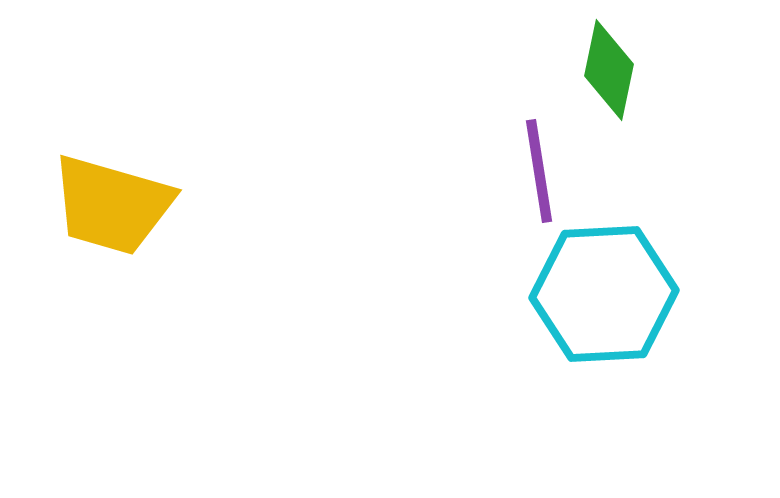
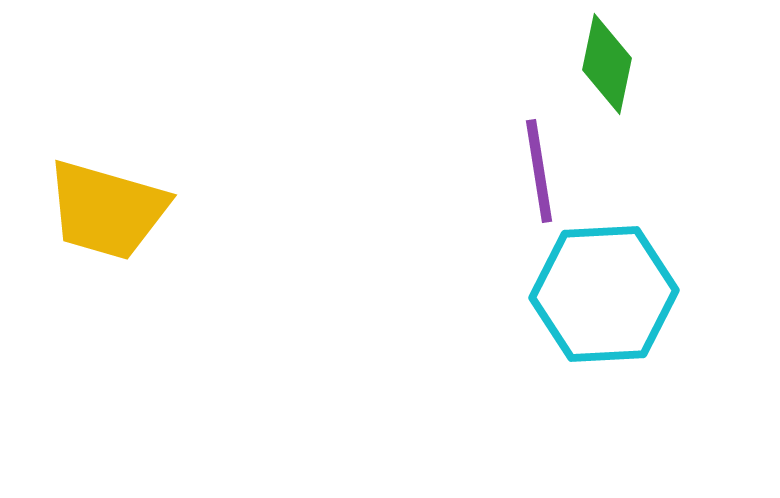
green diamond: moved 2 px left, 6 px up
yellow trapezoid: moved 5 px left, 5 px down
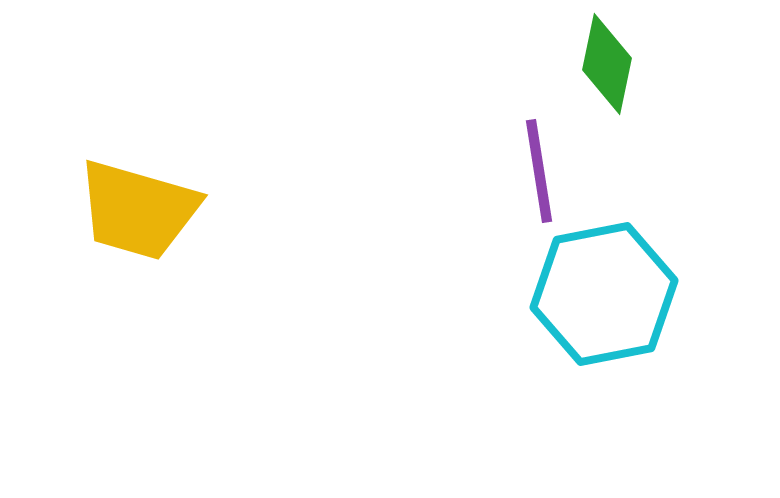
yellow trapezoid: moved 31 px right
cyan hexagon: rotated 8 degrees counterclockwise
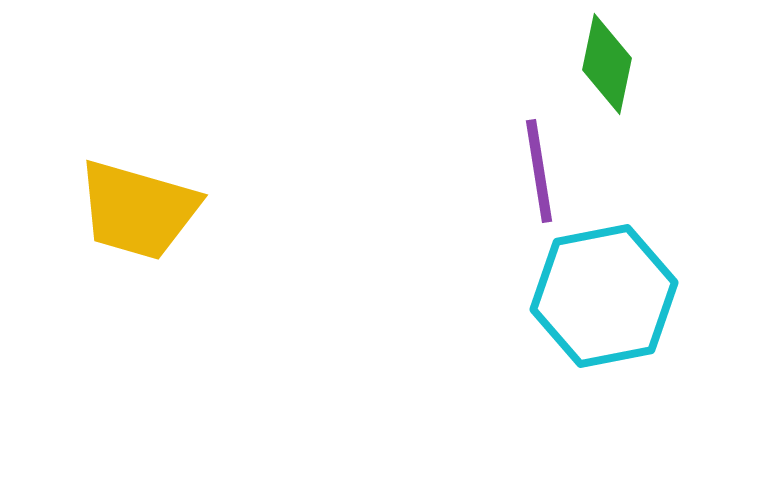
cyan hexagon: moved 2 px down
